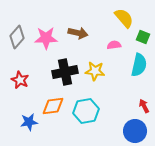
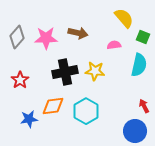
red star: rotated 12 degrees clockwise
cyan hexagon: rotated 20 degrees counterclockwise
blue star: moved 3 px up
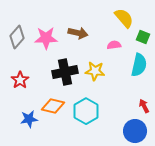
orange diamond: rotated 20 degrees clockwise
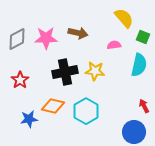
gray diamond: moved 2 px down; rotated 20 degrees clockwise
blue circle: moved 1 px left, 1 px down
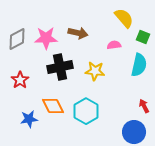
black cross: moved 5 px left, 5 px up
orange diamond: rotated 50 degrees clockwise
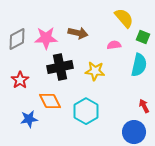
orange diamond: moved 3 px left, 5 px up
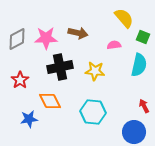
cyan hexagon: moved 7 px right, 1 px down; rotated 25 degrees counterclockwise
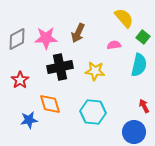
brown arrow: rotated 102 degrees clockwise
green square: rotated 16 degrees clockwise
orange diamond: moved 3 px down; rotated 10 degrees clockwise
blue star: moved 1 px down
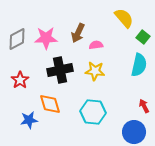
pink semicircle: moved 18 px left
black cross: moved 3 px down
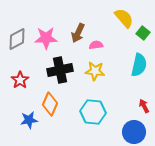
green square: moved 4 px up
orange diamond: rotated 40 degrees clockwise
